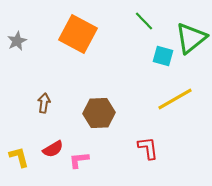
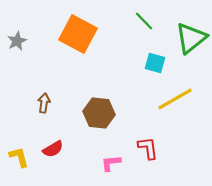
cyan square: moved 8 px left, 7 px down
brown hexagon: rotated 8 degrees clockwise
pink L-shape: moved 32 px right, 3 px down
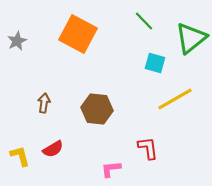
brown hexagon: moved 2 px left, 4 px up
yellow L-shape: moved 1 px right, 1 px up
pink L-shape: moved 6 px down
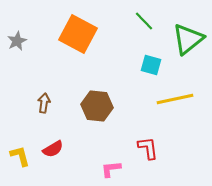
green triangle: moved 3 px left, 1 px down
cyan square: moved 4 px left, 2 px down
yellow line: rotated 18 degrees clockwise
brown hexagon: moved 3 px up
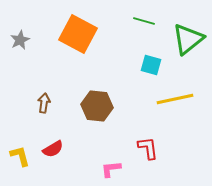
green line: rotated 30 degrees counterclockwise
gray star: moved 3 px right, 1 px up
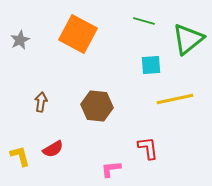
cyan square: rotated 20 degrees counterclockwise
brown arrow: moved 3 px left, 1 px up
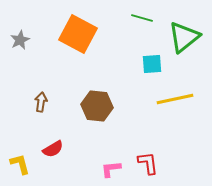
green line: moved 2 px left, 3 px up
green triangle: moved 4 px left, 2 px up
cyan square: moved 1 px right, 1 px up
red L-shape: moved 15 px down
yellow L-shape: moved 8 px down
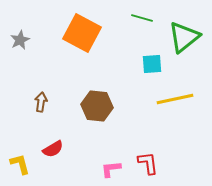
orange square: moved 4 px right, 1 px up
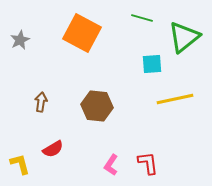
pink L-shape: moved 4 px up; rotated 50 degrees counterclockwise
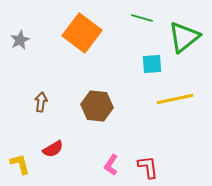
orange square: rotated 9 degrees clockwise
red L-shape: moved 4 px down
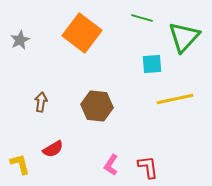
green triangle: rotated 8 degrees counterclockwise
